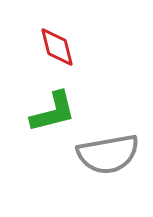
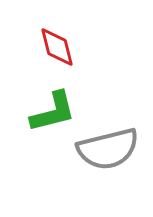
gray semicircle: moved 5 px up; rotated 4 degrees counterclockwise
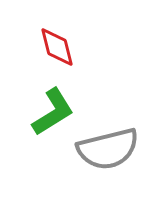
green L-shape: rotated 18 degrees counterclockwise
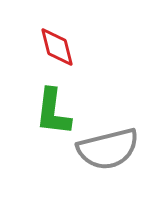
green L-shape: rotated 129 degrees clockwise
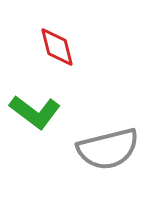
green L-shape: moved 18 px left; rotated 60 degrees counterclockwise
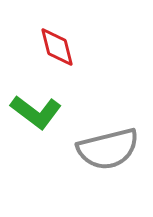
green L-shape: moved 1 px right
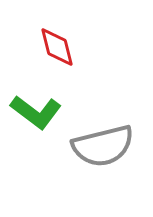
gray semicircle: moved 5 px left, 3 px up
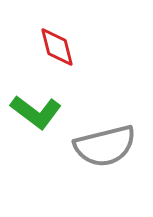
gray semicircle: moved 2 px right
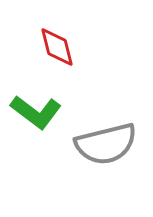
gray semicircle: moved 1 px right, 2 px up
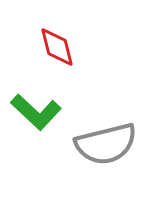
green L-shape: rotated 6 degrees clockwise
